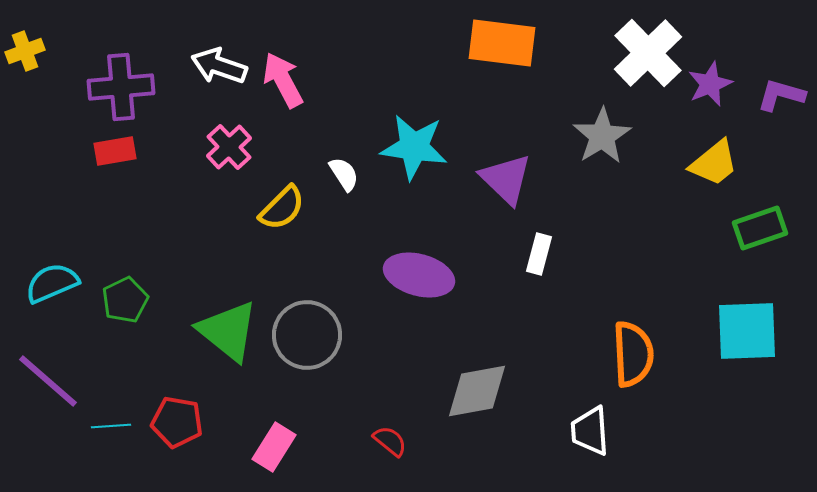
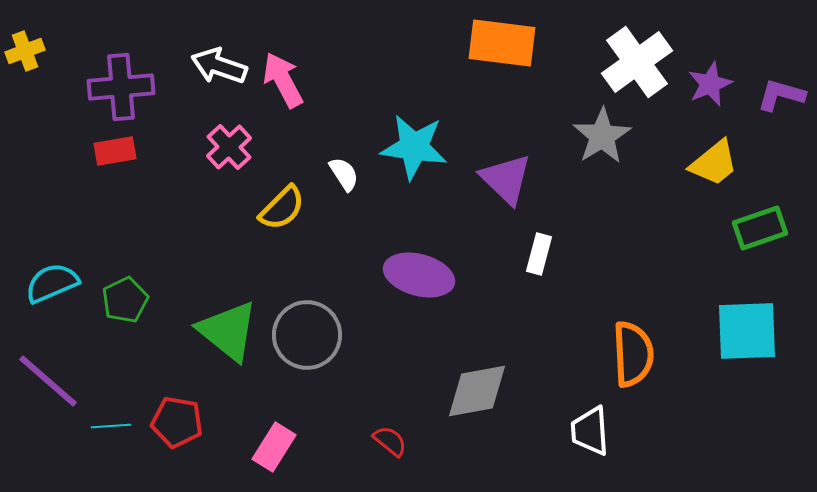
white cross: moved 11 px left, 9 px down; rotated 8 degrees clockwise
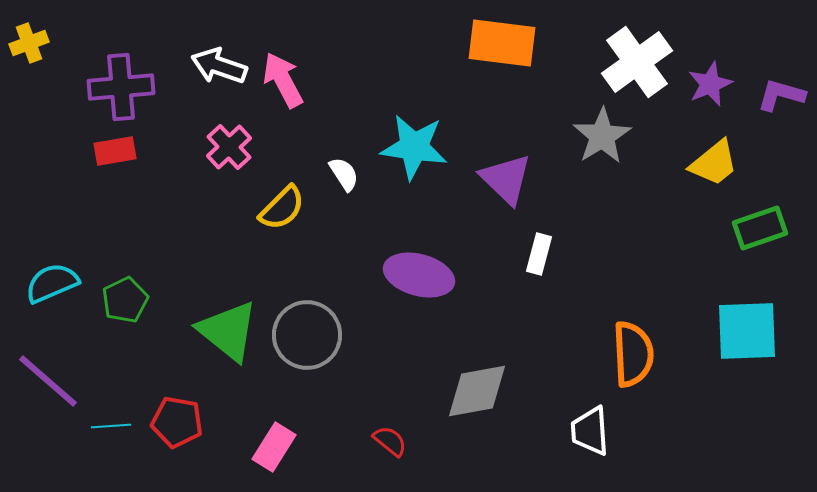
yellow cross: moved 4 px right, 8 px up
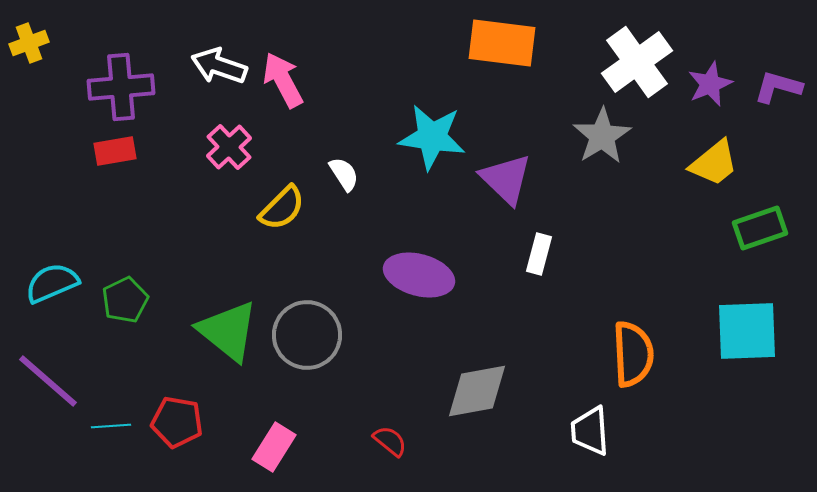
purple L-shape: moved 3 px left, 8 px up
cyan star: moved 18 px right, 10 px up
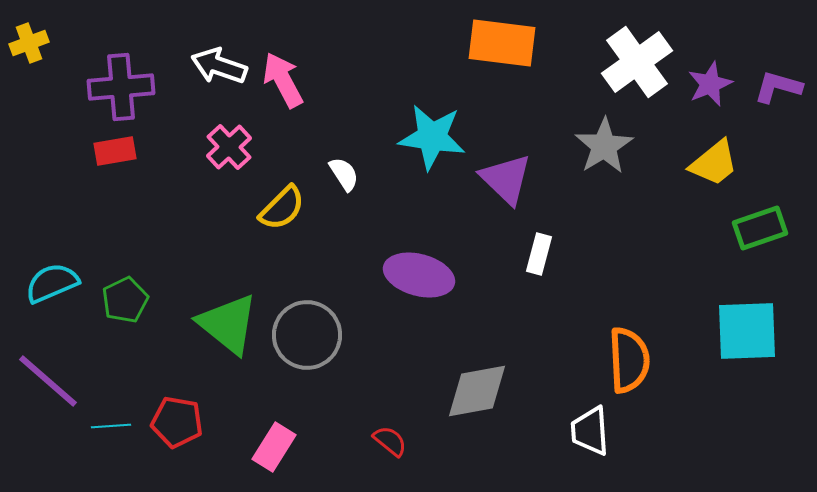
gray star: moved 2 px right, 10 px down
green triangle: moved 7 px up
orange semicircle: moved 4 px left, 6 px down
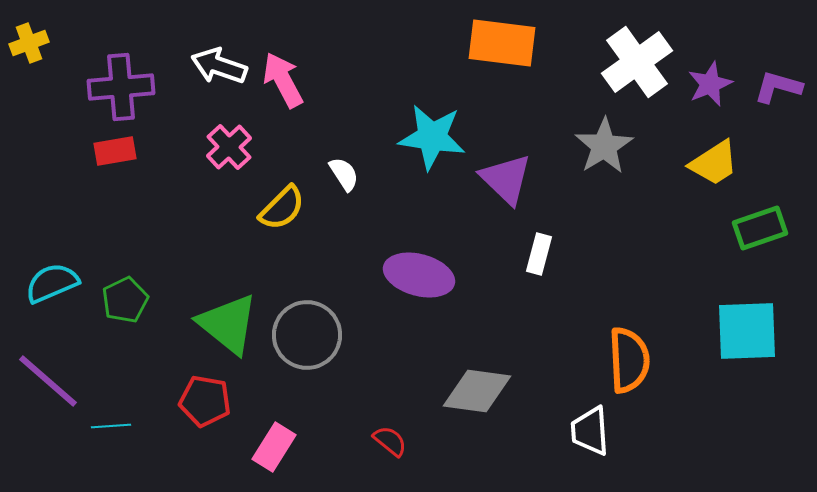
yellow trapezoid: rotated 6 degrees clockwise
gray diamond: rotated 18 degrees clockwise
red pentagon: moved 28 px right, 21 px up
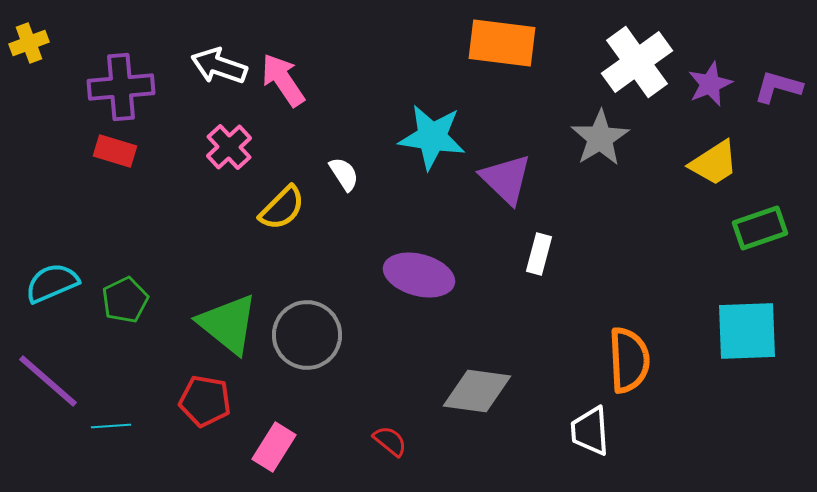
pink arrow: rotated 6 degrees counterclockwise
gray star: moved 4 px left, 8 px up
red rectangle: rotated 27 degrees clockwise
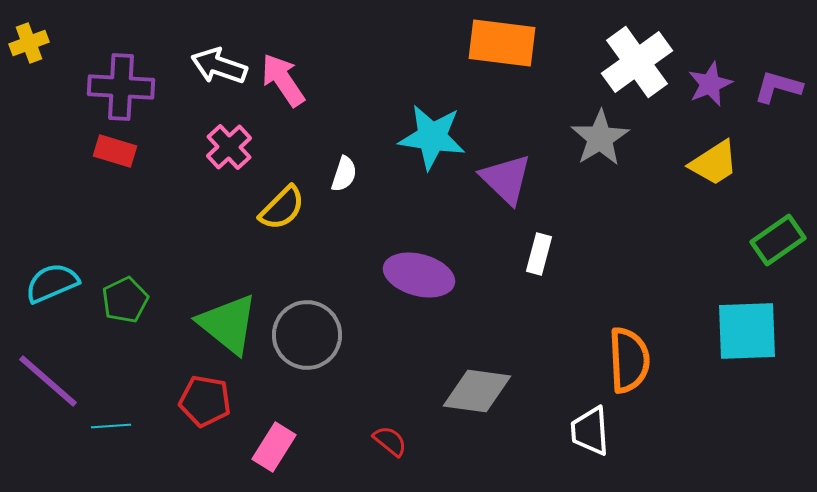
purple cross: rotated 8 degrees clockwise
white semicircle: rotated 51 degrees clockwise
green rectangle: moved 18 px right, 12 px down; rotated 16 degrees counterclockwise
